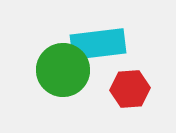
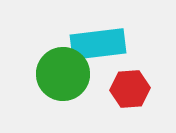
green circle: moved 4 px down
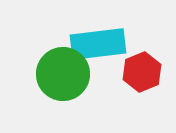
red hexagon: moved 12 px right, 17 px up; rotated 18 degrees counterclockwise
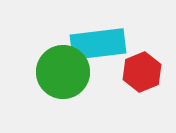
green circle: moved 2 px up
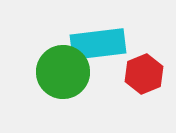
red hexagon: moved 2 px right, 2 px down
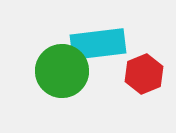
green circle: moved 1 px left, 1 px up
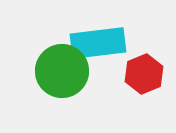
cyan rectangle: moved 1 px up
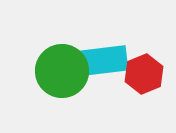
cyan rectangle: moved 2 px right, 18 px down
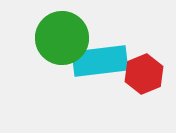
green circle: moved 33 px up
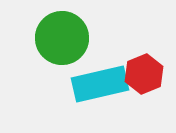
cyan rectangle: moved 23 px down; rotated 6 degrees counterclockwise
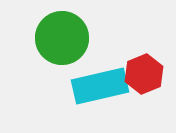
cyan rectangle: moved 2 px down
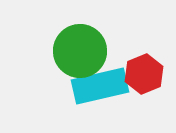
green circle: moved 18 px right, 13 px down
